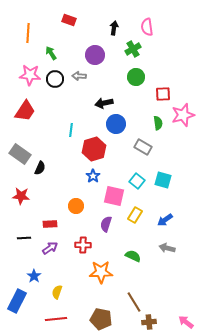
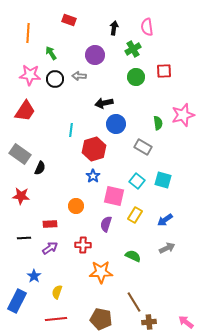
red square at (163, 94): moved 1 px right, 23 px up
gray arrow at (167, 248): rotated 140 degrees clockwise
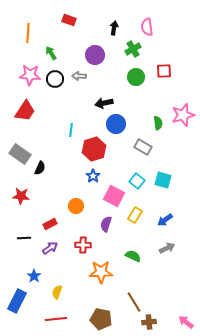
pink square at (114, 196): rotated 15 degrees clockwise
red rectangle at (50, 224): rotated 24 degrees counterclockwise
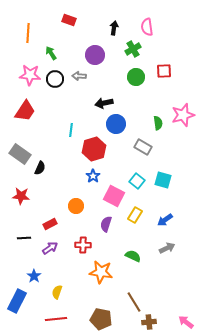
orange star at (101, 272): rotated 10 degrees clockwise
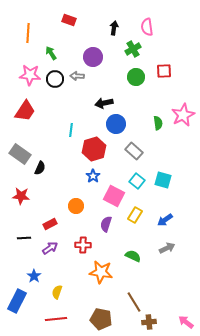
purple circle at (95, 55): moved 2 px left, 2 px down
gray arrow at (79, 76): moved 2 px left
pink star at (183, 115): rotated 10 degrees counterclockwise
gray rectangle at (143, 147): moved 9 px left, 4 px down; rotated 12 degrees clockwise
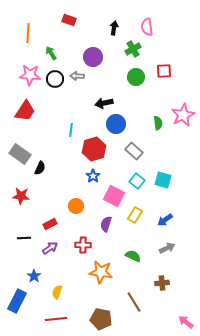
brown cross at (149, 322): moved 13 px right, 39 px up
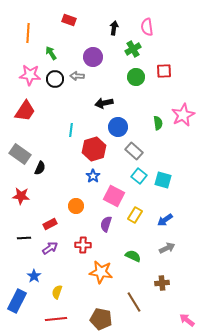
blue circle at (116, 124): moved 2 px right, 3 px down
cyan square at (137, 181): moved 2 px right, 5 px up
pink arrow at (186, 322): moved 1 px right, 2 px up
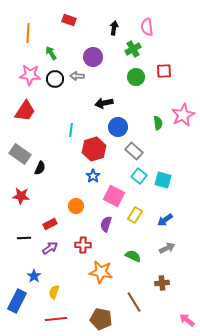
yellow semicircle at (57, 292): moved 3 px left
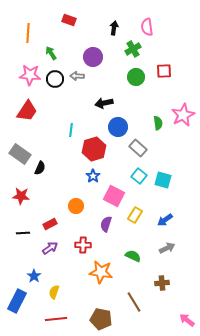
red trapezoid at (25, 111): moved 2 px right
gray rectangle at (134, 151): moved 4 px right, 3 px up
black line at (24, 238): moved 1 px left, 5 px up
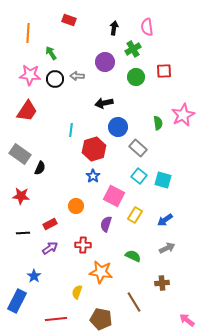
purple circle at (93, 57): moved 12 px right, 5 px down
yellow semicircle at (54, 292): moved 23 px right
